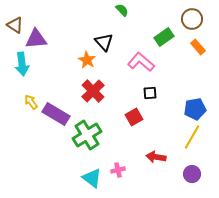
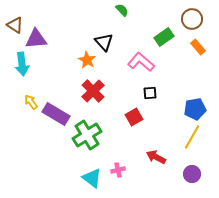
red arrow: rotated 18 degrees clockwise
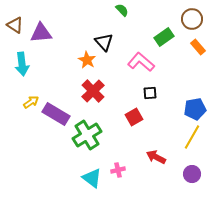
purple triangle: moved 5 px right, 6 px up
yellow arrow: rotated 91 degrees clockwise
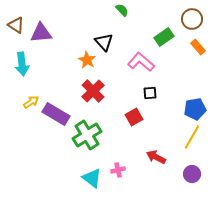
brown triangle: moved 1 px right
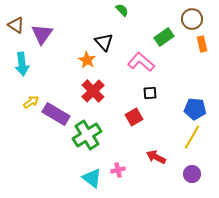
purple triangle: moved 1 px right, 1 px down; rotated 50 degrees counterclockwise
orange rectangle: moved 4 px right, 3 px up; rotated 28 degrees clockwise
blue pentagon: rotated 15 degrees clockwise
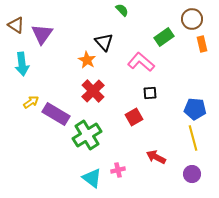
yellow line: moved 1 px right, 1 px down; rotated 45 degrees counterclockwise
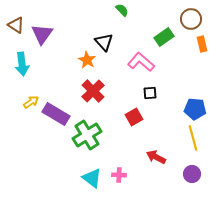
brown circle: moved 1 px left
pink cross: moved 1 px right, 5 px down; rotated 16 degrees clockwise
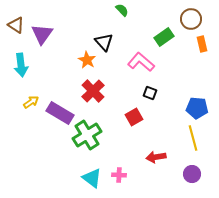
cyan arrow: moved 1 px left, 1 px down
black square: rotated 24 degrees clockwise
blue pentagon: moved 2 px right, 1 px up
purple rectangle: moved 4 px right, 1 px up
red arrow: rotated 36 degrees counterclockwise
